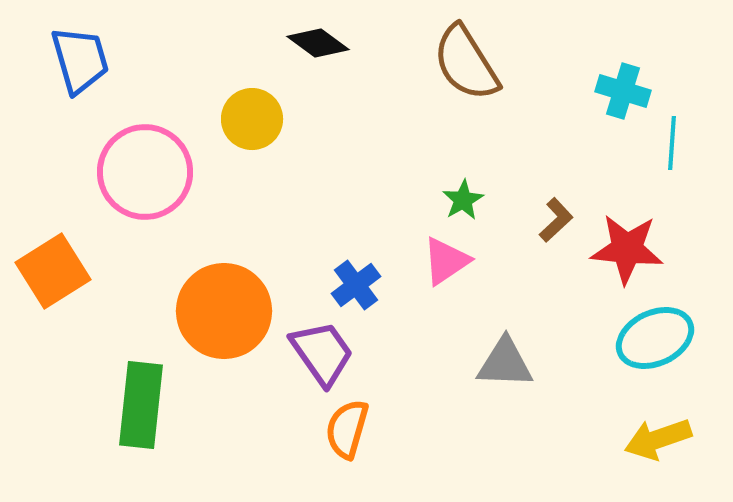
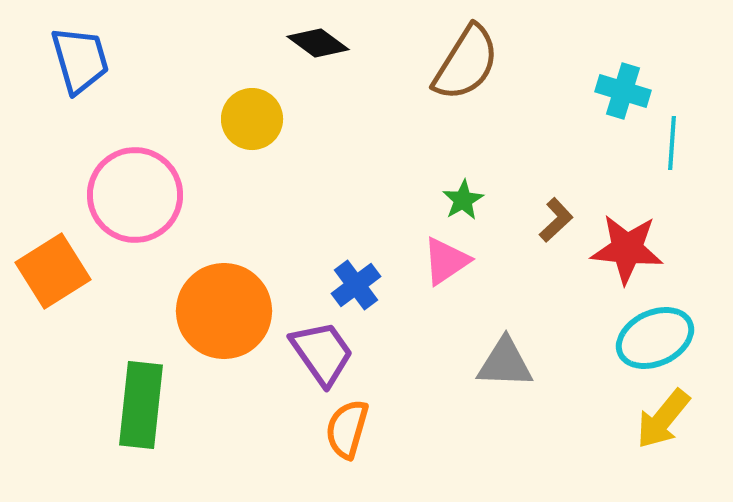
brown semicircle: rotated 116 degrees counterclockwise
pink circle: moved 10 px left, 23 px down
yellow arrow: moved 5 px right, 20 px up; rotated 32 degrees counterclockwise
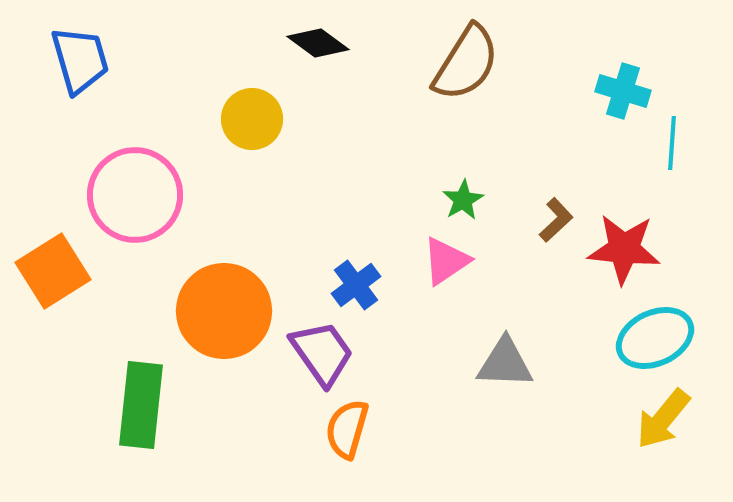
red star: moved 3 px left
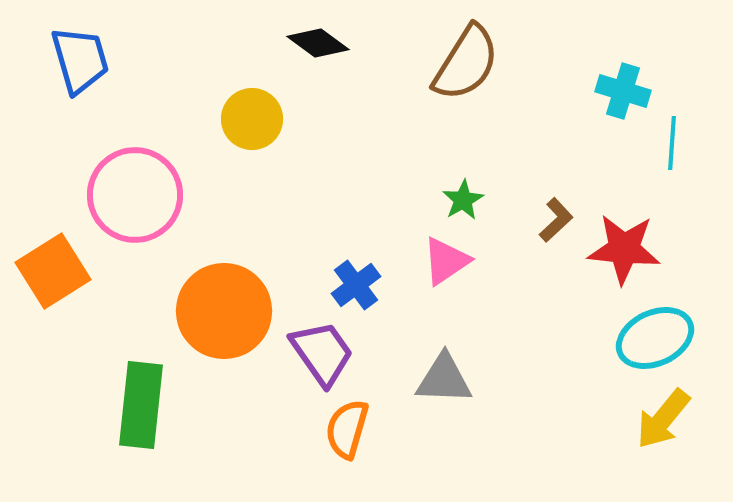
gray triangle: moved 61 px left, 16 px down
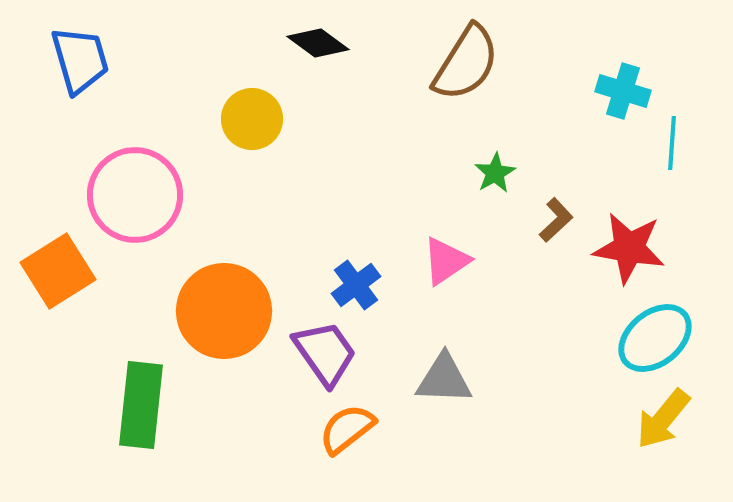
green star: moved 32 px right, 27 px up
red star: moved 5 px right, 1 px up; rotated 4 degrees clockwise
orange square: moved 5 px right
cyan ellipse: rotated 14 degrees counterclockwise
purple trapezoid: moved 3 px right
orange semicircle: rotated 36 degrees clockwise
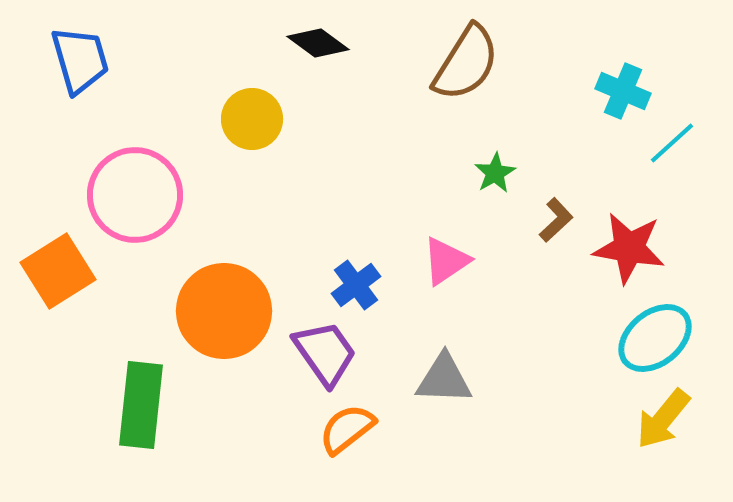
cyan cross: rotated 6 degrees clockwise
cyan line: rotated 44 degrees clockwise
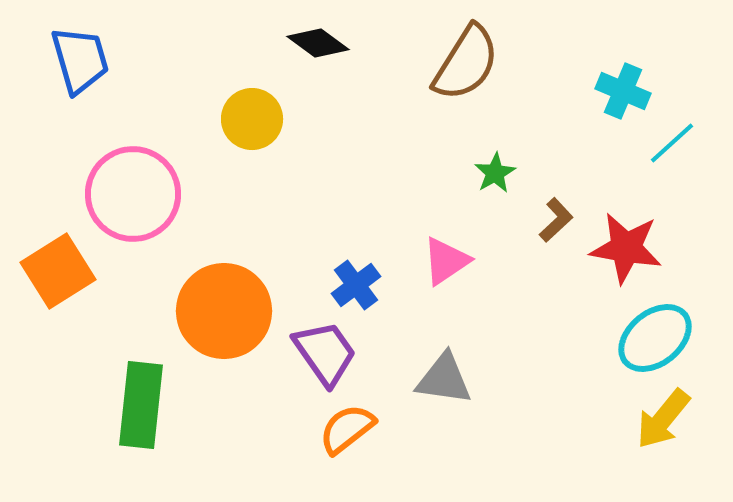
pink circle: moved 2 px left, 1 px up
red star: moved 3 px left
gray triangle: rotated 6 degrees clockwise
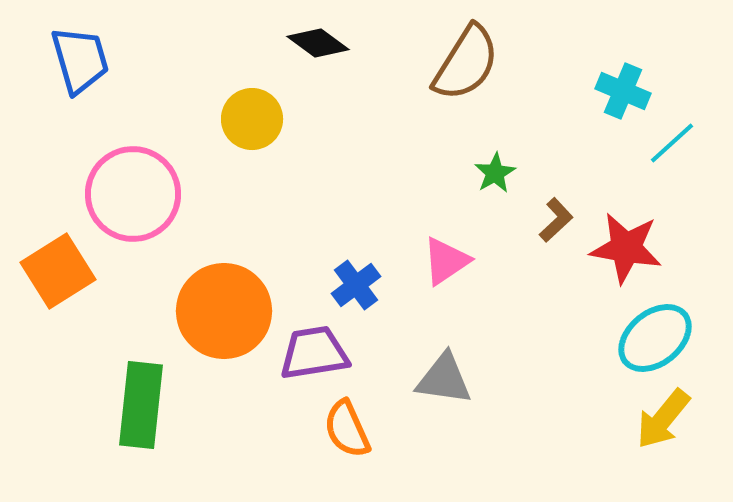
purple trapezoid: moved 11 px left; rotated 64 degrees counterclockwise
orange semicircle: rotated 76 degrees counterclockwise
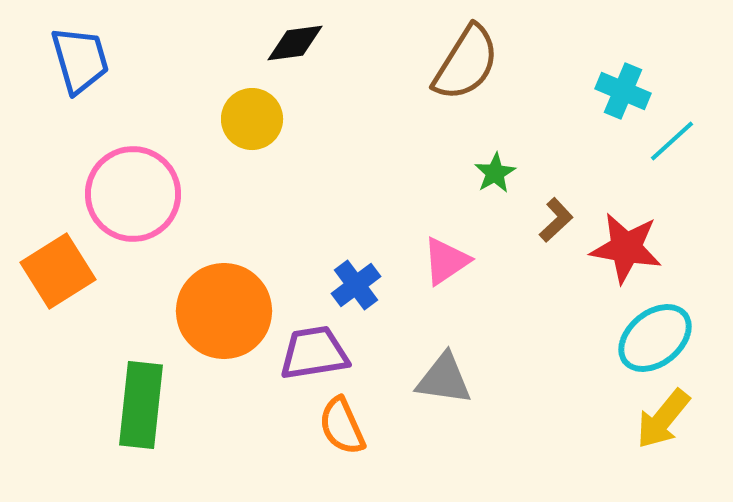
black diamond: moved 23 px left; rotated 44 degrees counterclockwise
cyan line: moved 2 px up
orange semicircle: moved 5 px left, 3 px up
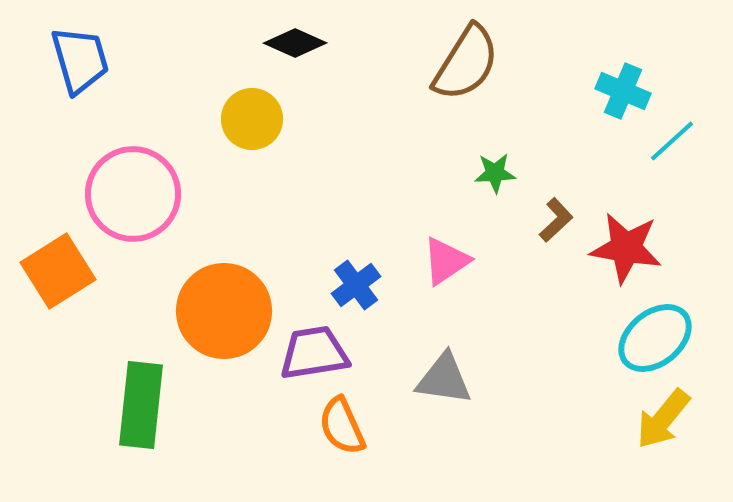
black diamond: rotated 32 degrees clockwise
green star: rotated 27 degrees clockwise
